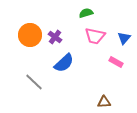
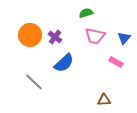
brown triangle: moved 2 px up
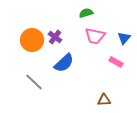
orange circle: moved 2 px right, 5 px down
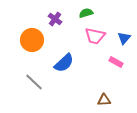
purple cross: moved 18 px up
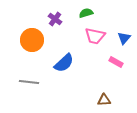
gray line: moved 5 px left; rotated 36 degrees counterclockwise
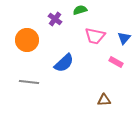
green semicircle: moved 6 px left, 3 px up
orange circle: moved 5 px left
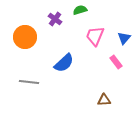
pink trapezoid: rotated 100 degrees clockwise
orange circle: moved 2 px left, 3 px up
pink rectangle: rotated 24 degrees clockwise
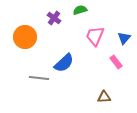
purple cross: moved 1 px left, 1 px up
gray line: moved 10 px right, 4 px up
brown triangle: moved 3 px up
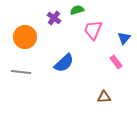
green semicircle: moved 3 px left
pink trapezoid: moved 2 px left, 6 px up
gray line: moved 18 px left, 6 px up
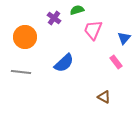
brown triangle: rotated 32 degrees clockwise
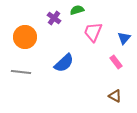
pink trapezoid: moved 2 px down
brown triangle: moved 11 px right, 1 px up
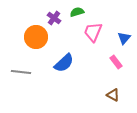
green semicircle: moved 2 px down
orange circle: moved 11 px right
brown triangle: moved 2 px left, 1 px up
